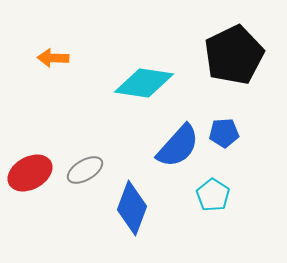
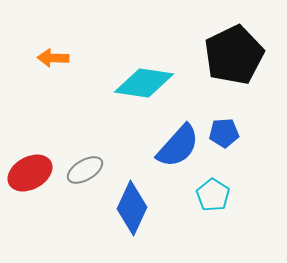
blue diamond: rotated 4 degrees clockwise
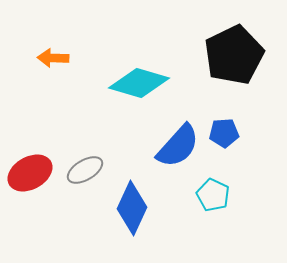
cyan diamond: moved 5 px left; rotated 8 degrees clockwise
cyan pentagon: rotated 8 degrees counterclockwise
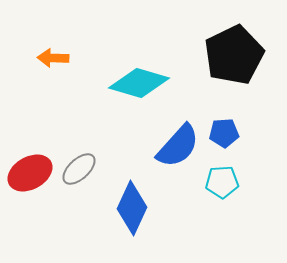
gray ellipse: moved 6 px left, 1 px up; rotated 12 degrees counterclockwise
cyan pentagon: moved 9 px right, 13 px up; rotated 28 degrees counterclockwise
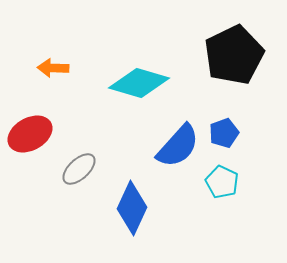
orange arrow: moved 10 px down
blue pentagon: rotated 16 degrees counterclockwise
red ellipse: moved 39 px up
cyan pentagon: rotated 28 degrees clockwise
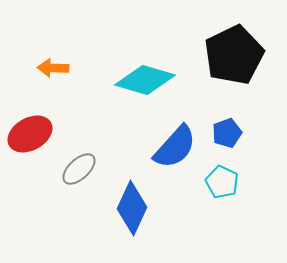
cyan diamond: moved 6 px right, 3 px up
blue pentagon: moved 3 px right
blue semicircle: moved 3 px left, 1 px down
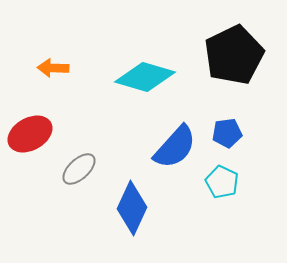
cyan diamond: moved 3 px up
blue pentagon: rotated 12 degrees clockwise
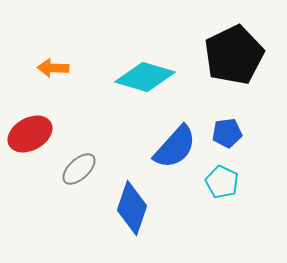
blue diamond: rotated 6 degrees counterclockwise
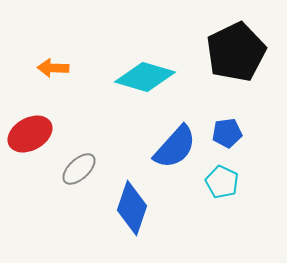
black pentagon: moved 2 px right, 3 px up
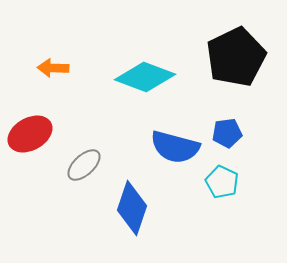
black pentagon: moved 5 px down
cyan diamond: rotated 4 degrees clockwise
blue semicircle: rotated 63 degrees clockwise
gray ellipse: moved 5 px right, 4 px up
